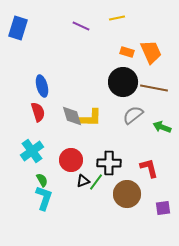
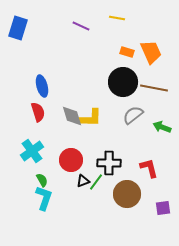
yellow line: rotated 21 degrees clockwise
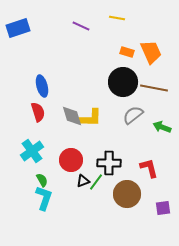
blue rectangle: rotated 55 degrees clockwise
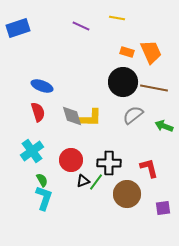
blue ellipse: rotated 55 degrees counterclockwise
green arrow: moved 2 px right, 1 px up
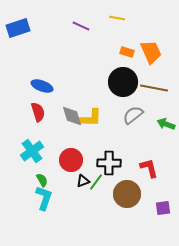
green arrow: moved 2 px right, 2 px up
